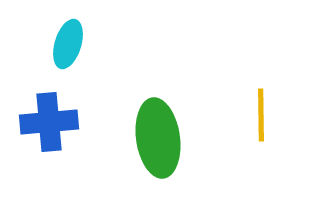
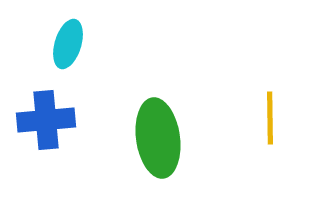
yellow line: moved 9 px right, 3 px down
blue cross: moved 3 px left, 2 px up
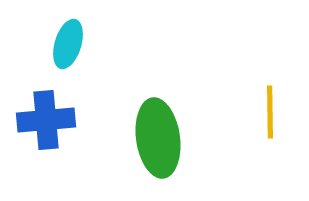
yellow line: moved 6 px up
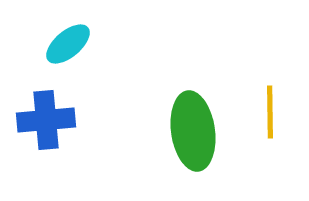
cyan ellipse: rotated 33 degrees clockwise
green ellipse: moved 35 px right, 7 px up
